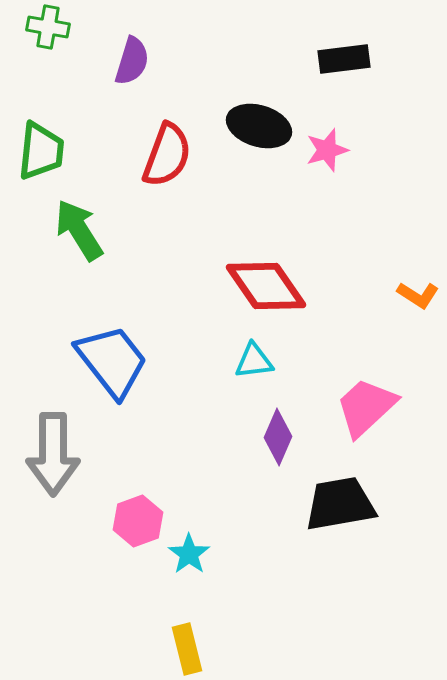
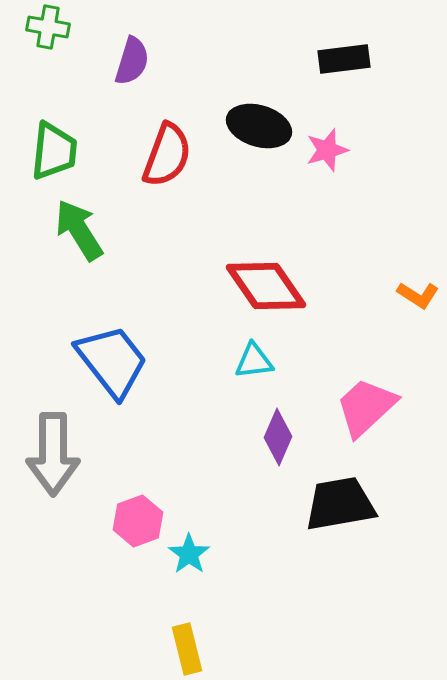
green trapezoid: moved 13 px right
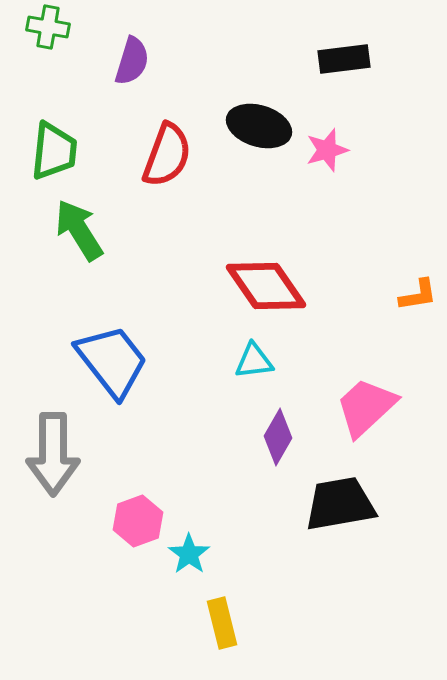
orange L-shape: rotated 42 degrees counterclockwise
purple diamond: rotated 6 degrees clockwise
yellow rectangle: moved 35 px right, 26 px up
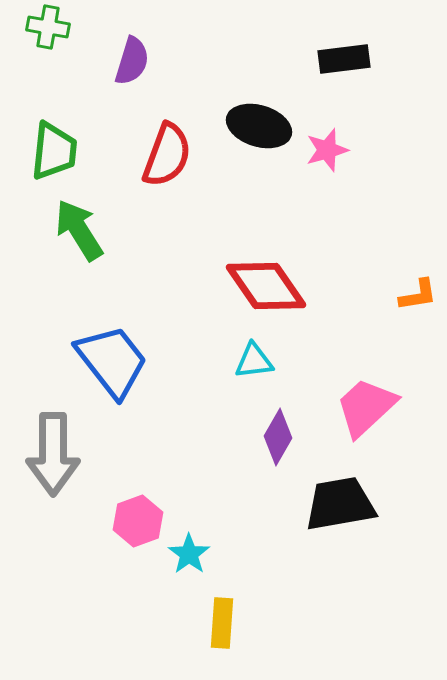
yellow rectangle: rotated 18 degrees clockwise
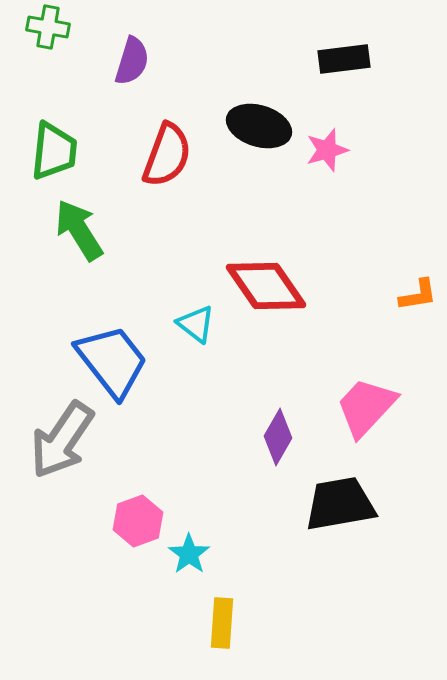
cyan triangle: moved 58 px left, 37 px up; rotated 45 degrees clockwise
pink trapezoid: rotated 4 degrees counterclockwise
gray arrow: moved 9 px right, 14 px up; rotated 34 degrees clockwise
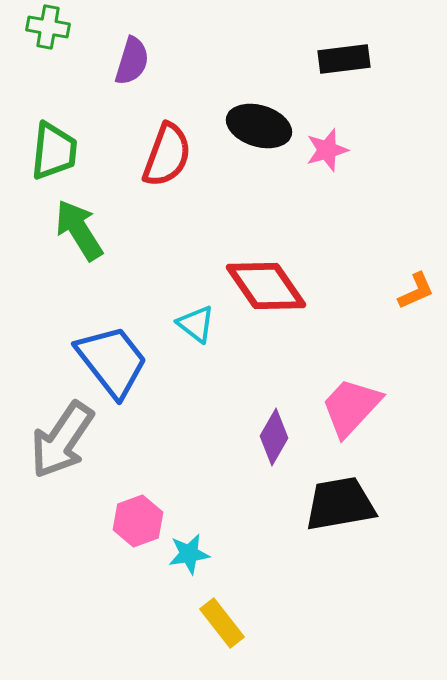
orange L-shape: moved 2 px left, 4 px up; rotated 15 degrees counterclockwise
pink trapezoid: moved 15 px left
purple diamond: moved 4 px left
cyan star: rotated 27 degrees clockwise
yellow rectangle: rotated 42 degrees counterclockwise
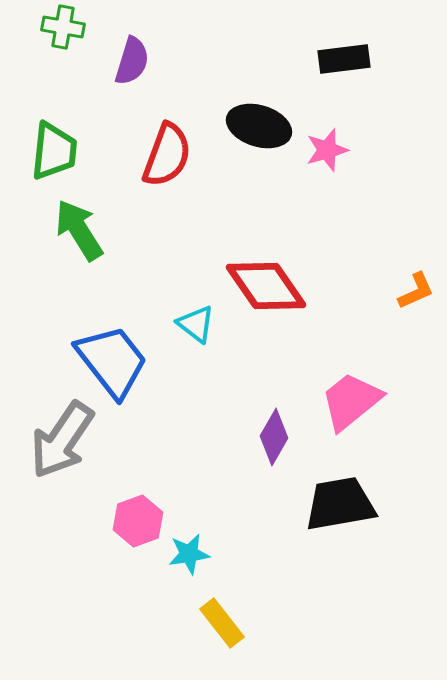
green cross: moved 15 px right
pink trapezoid: moved 6 px up; rotated 8 degrees clockwise
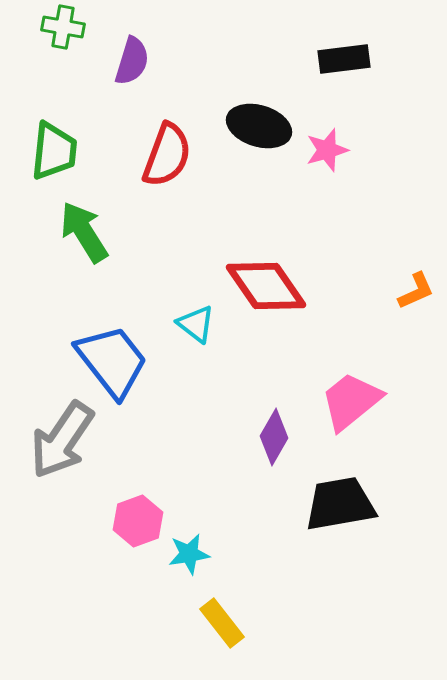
green arrow: moved 5 px right, 2 px down
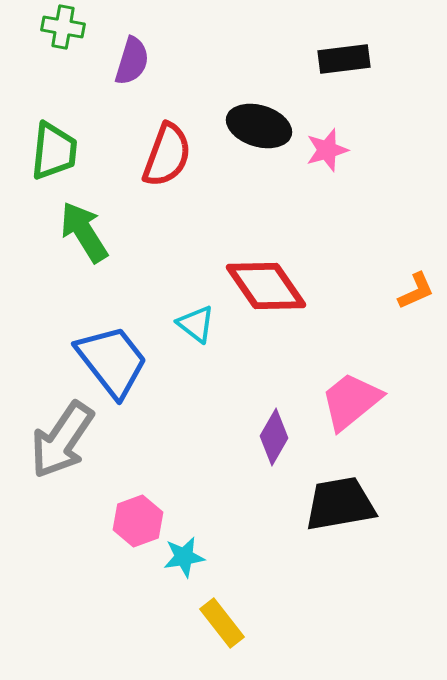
cyan star: moved 5 px left, 3 px down
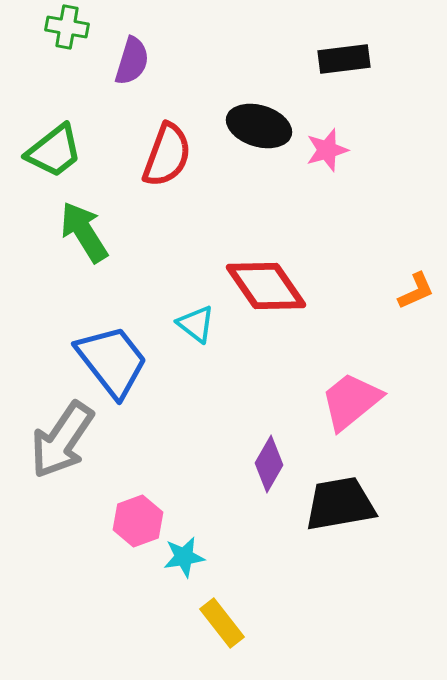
green cross: moved 4 px right
green trapezoid: rotated 46 degrees clockwise
purple diamond: moved 5 px left, 27 px down
